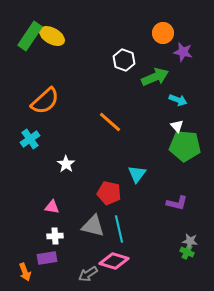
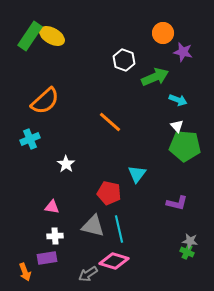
cyan cross: rotated 12 degrees clockwise
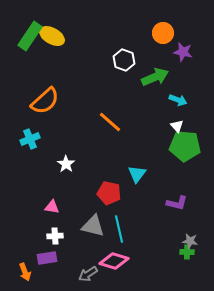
green cross: rotated 24 degrees counterclockwise
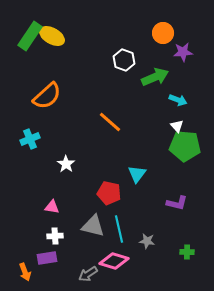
purple star: rotated 18 degrees counterclockwise
orange semicircle: moved 2 px right, 5 px up
gray star: moved 43 px left
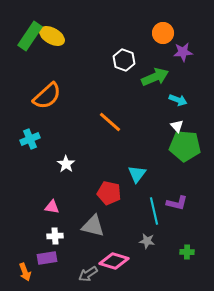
cyan line: moved 35 px right, 18 px up
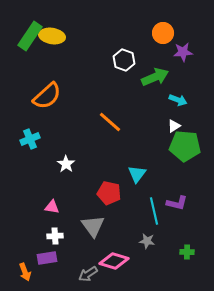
yellow ellipse: rotated 20 degrees counterclockwise
white triangle: moved 3 px left; rotated 40 degrees clockwise
gray triangle: rotated 40 degrees clockwise
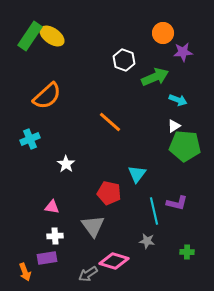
yellow ellipse: rotated 25 degrees clockwise
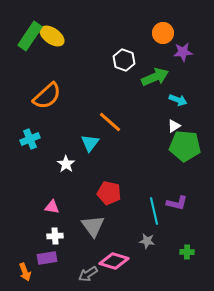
cyan triangle: moved 47 px left, 31 px up
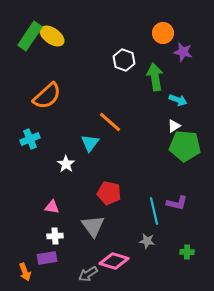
purple star: rotated 18 degrees clockwise
green arrow: rotated 76 degrees counterclockwise
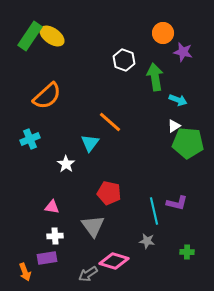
green pentagon: moved 3 px right, 3 px up
